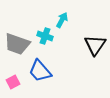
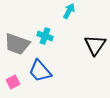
cyan arrow: moved 7 px right, 9 px up
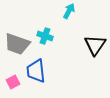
blue trapezoid: moved 4 px left; rotated 35 degrees clockwise
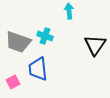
cyan arrow: rotated 35 degrees counterclockwise
gray trapezoid: moved 1 px right, 2 px up
blue trapezoid: moved 2 px right, 2 px up
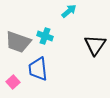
cyan arrow: rotated 56 degrees clockwise
pink square: rotated 16 degrees counterclockwise
